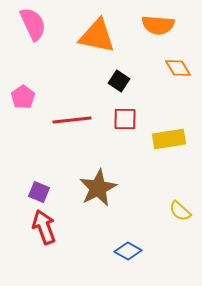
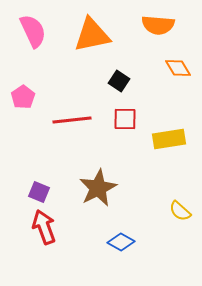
pink semicircle: moved 7 px down
orange triangle: moved 5 px left, 1 px up; rotated 24 degrees counterclockwise
blue diamond: moved 7 px left, 9 px up
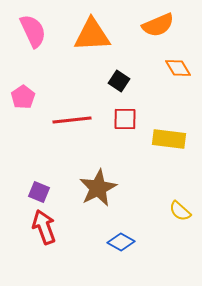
orange semicircle: rotated 28 degrees counterclockwise
orange triangle: rotated 9 degrees clockwise
yellow rectangle: rotated 16 degrees clockwise
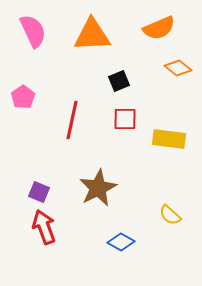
orange semicircle: moved 1 px right, 3 px down
orange diamond: rotated 20 degrees counterclockwise
black square: rotated 35 degrees clockwise
red line: rotated 72 degrees counterclockwise
yellow semicircle: moved 10 px left, 4 px down
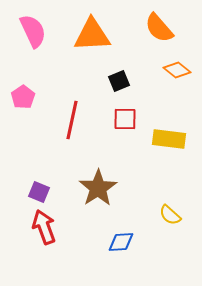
orange semicircle: rotated 72 degrees clockwise
orange diamond: moved 1 px left, 2 px down
brown star: rotated 6 degrees counterclockwise
blue diamond: rotated 32 degrees counterclockwise
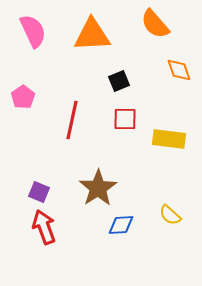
orange semicircle: moved 4 px left, 4 px up
orange diamond: moved 2 px right; rotated 32 degrees clockwise
blue diamond: moved 17 px up
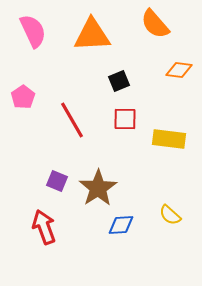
orange diamond: rotated 64 degrees counterclockwise
red line: rotated 42 degrees counterclockwise
purple square: moved 18 px right, 11 px up
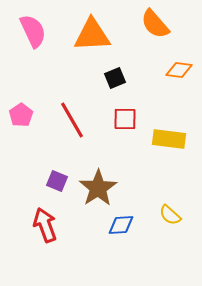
black square: moved 4 px left, 3 px up
pink pentagon: moved 2 px left, 18 px down
red arrow: moved 1 px right, 2 px up
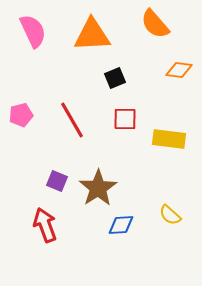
pink pentagon: rotated 20 degrees clockwise
